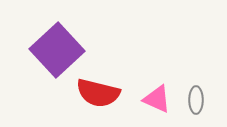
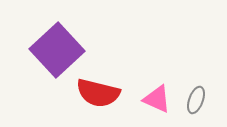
gray ellipse: rotated 20 degrees clockwise
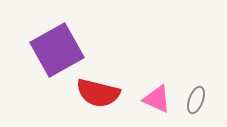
purple square: rotated 14 degrees clockwise
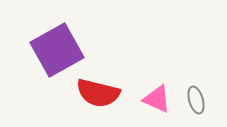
gray ellipse: rotated 36 degrees counterclockwise
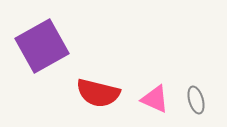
purple square: moved 15 px left, 4 px up
pink triangle: moved 2 px left
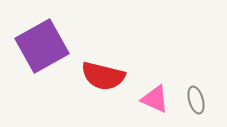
red semicircle: moved 5 px right, 17 px up
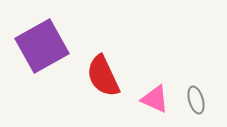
red semicircle: rotated 51 degrees clockwise
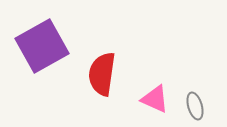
red semicircle: moved 1 px left, 2 px up; rotated 33 degrees clockwise
gray ellipse: moved 1 px left, 6 px down
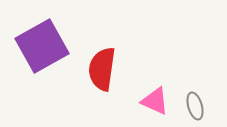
red semicircle: moved 5 px up
pink triangle: moved 2 px down
